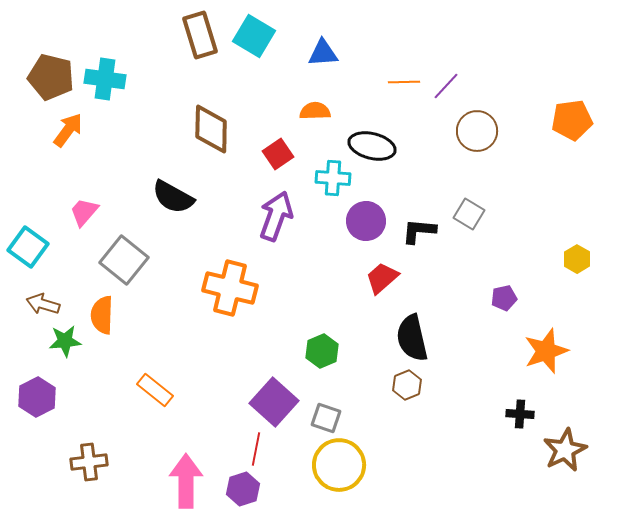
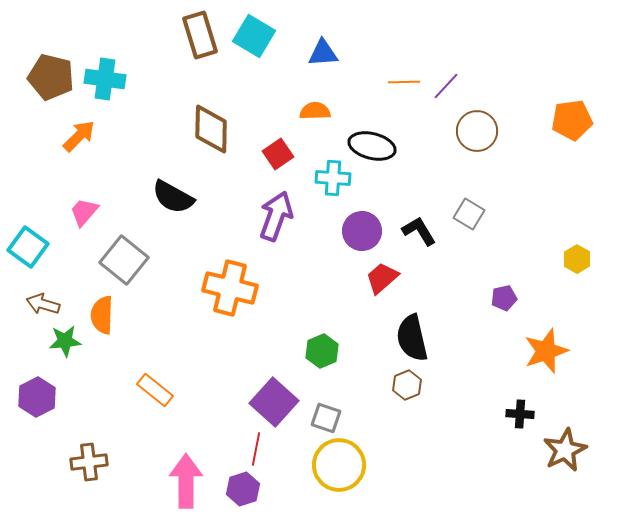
orange arrow at (68, 130): moved 11 px right, 6 px down; rotated 9 degrees clockwise
purple circle at (366, 221): moved 4 px left, 10 px down
black L-shape at (419, 231): rotated 54 degrees clockwise
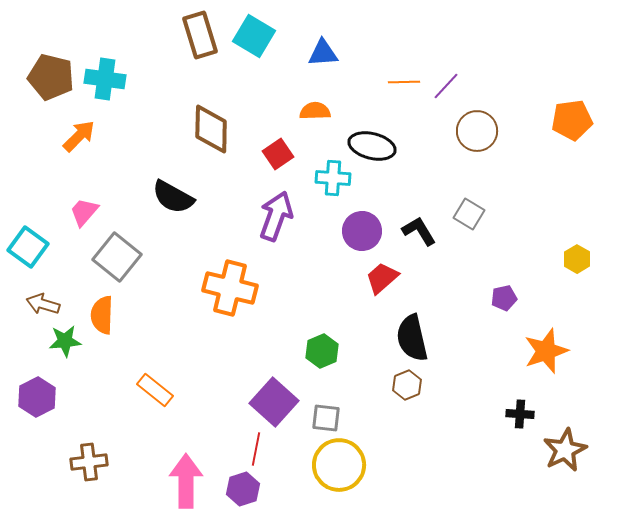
gray square at (124, 260): moved 7 px left, 3 px up
gray square at (326, 418): rotated 12 degrees counterclockwise
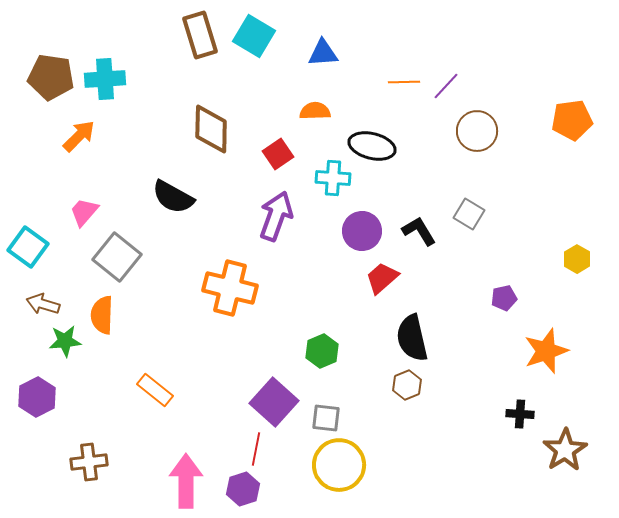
brown pentagon at (51, 77): rotated 6 degrees counterclockwise
cyan cross at (105, 79): rotated 12 degrees counterclockwise
brown star at (565, 450): rotated 6 degrees counterclockwise
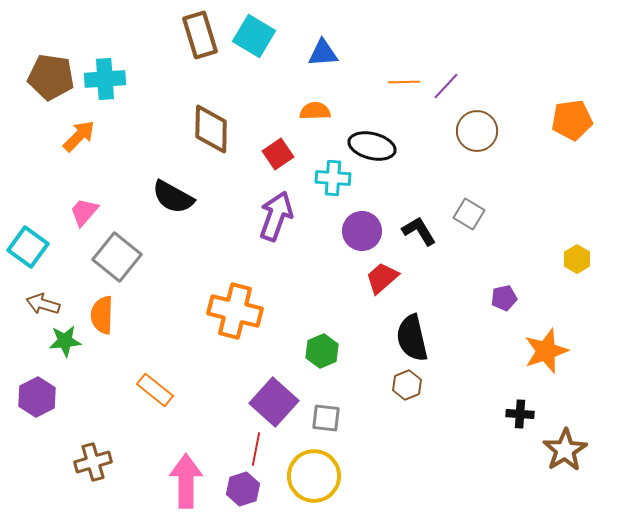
orange cross at (230, 288): moved 5 px right, 23 px down
brown cross at (89, 462): moved 4 px right; rotated 9 degrees counterclockwise
yellow circle at (339, 465): moved 25 px left, 11 px down
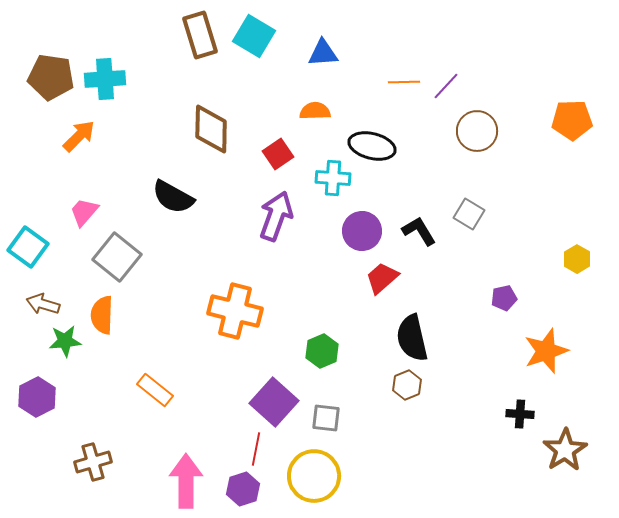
orange pentagon at (572, 120): rotated 6 degrees clockwise
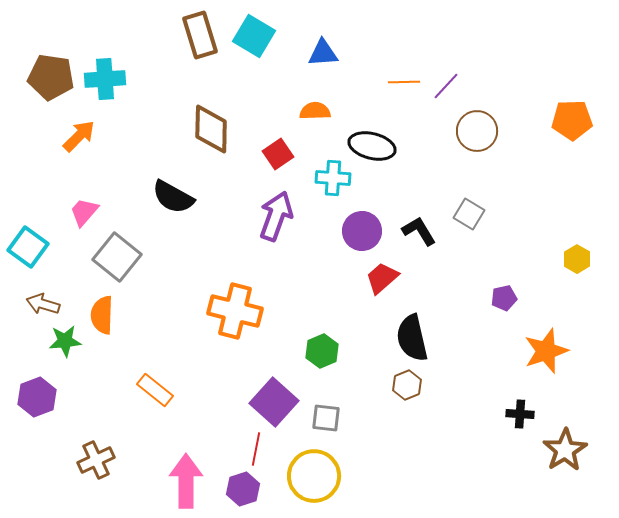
purple hexagon at (37, 397): rotated 6 degrees clockwise
brown cross at (93, 462): moved 3 px right, 2 px up; rotated 9 degrees counterclockwise
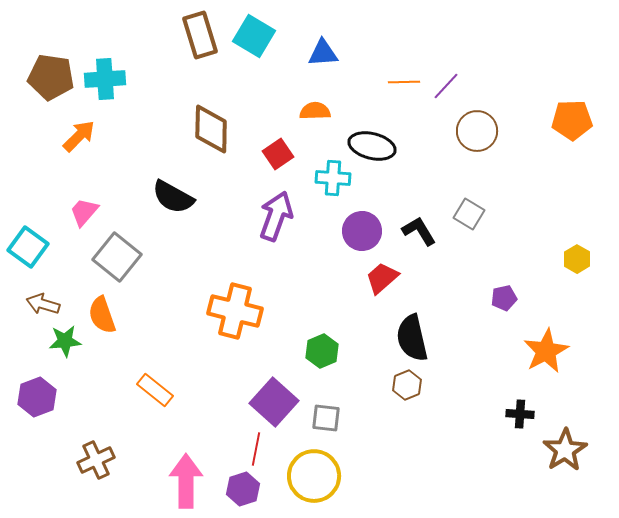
orange semicircle at (102, 315): rotated 21 degrees counterclockwise
orange star at (546, 351): rotated 9 degrees counterclockwise
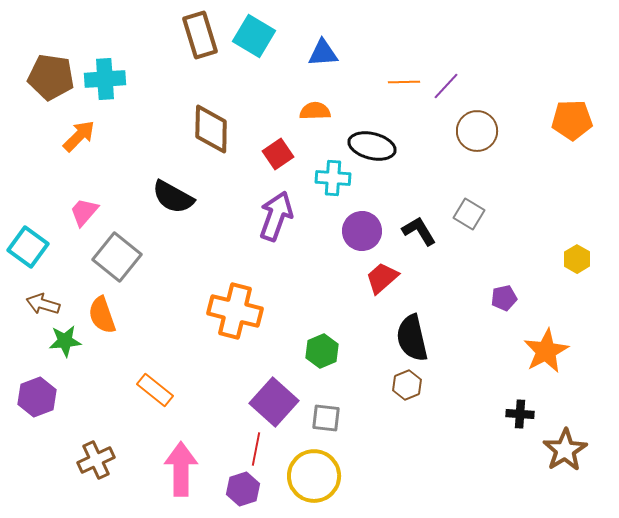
pink arrow at (186, 481): moved 5 px left, 12 px up
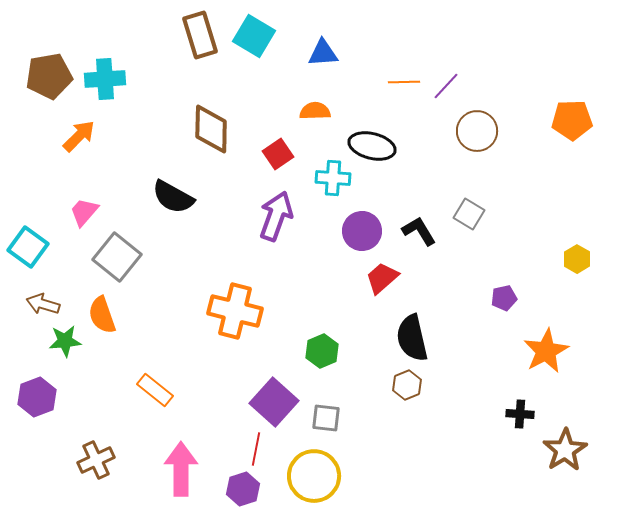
brown pentagon at (51, 77): moved 2 px left, 1 px up; rotated 18 degrees counterclockwise
